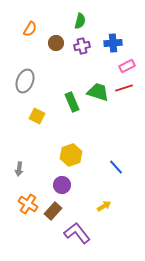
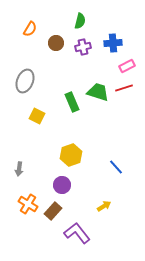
purple cross: moved 1 px right, 1 px down
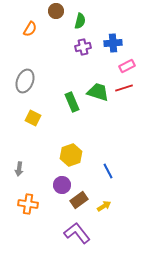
brown circle: moved 32 px up
yellow square: moved 4 px left, 2 px down
blue line: moved 8 px left, 4 px down; rotated 14 degrees clockwise
orange cross: rotated 24 degrees counterclockwise
brown rectangle: moved 26 px right, 11 px up; rotated 12 degrees clockwise
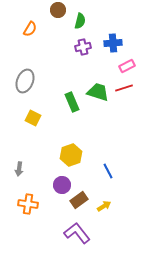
brown circle: moved 2 px right, 1 px up
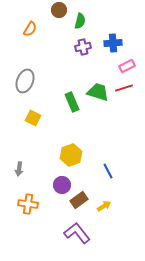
brown circle: moved 1 px right
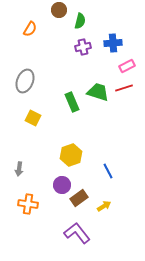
brown rectangle: moved 2 px up
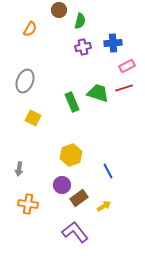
green trapezoid: moved 1 px down
purple L-shape: moved 2 px left, 1 px up
